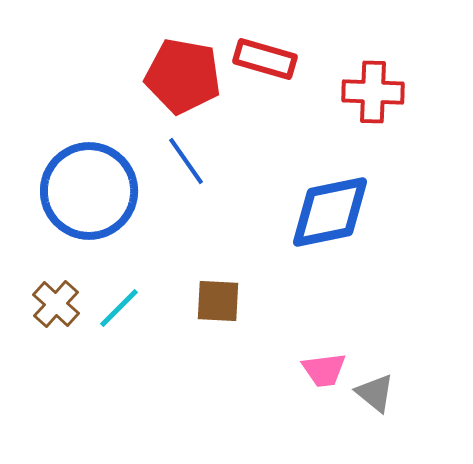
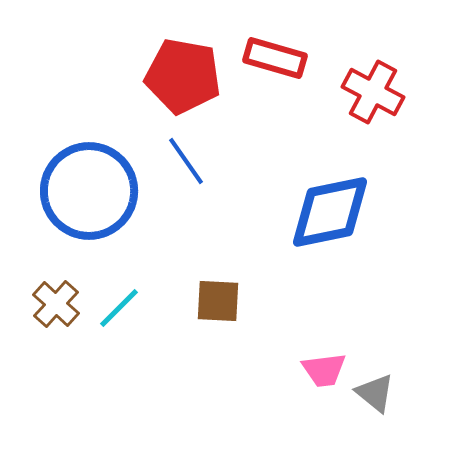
red rectangle: moved 10 px right, 1 px up
red cross: rotated 26 degrees clockwise
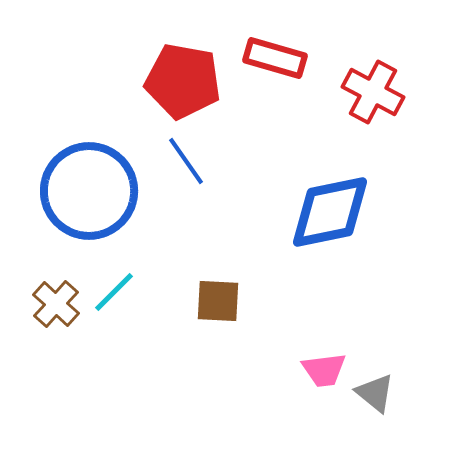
red pentagon: moved 5 px down
cyan line: moved 5 px left, 16 px up
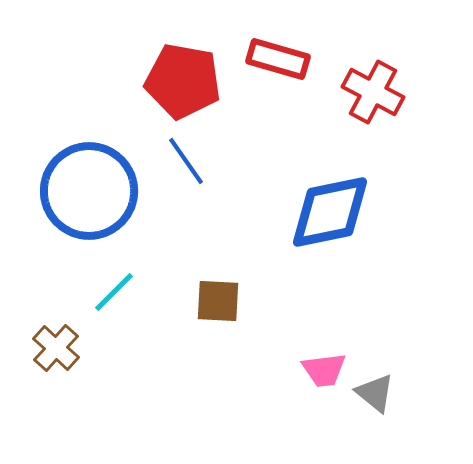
red rectangle: moved 3 px right, 1 px down
brown cross: moved 44 px down
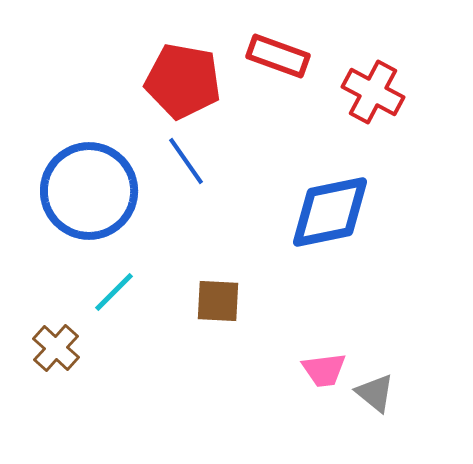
red rectangle: moved 3 px up; rotated 4 degrees clockwise
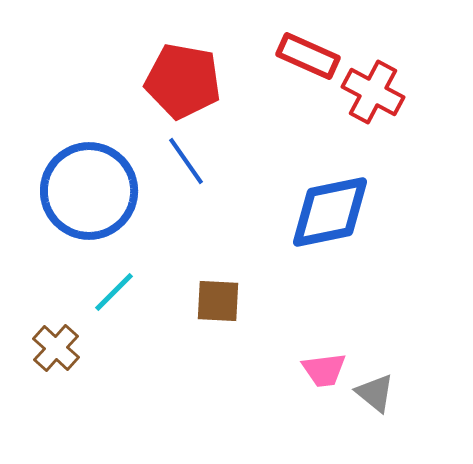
red rectangle: moved 30 px right; rotated 4 degrees clockwise
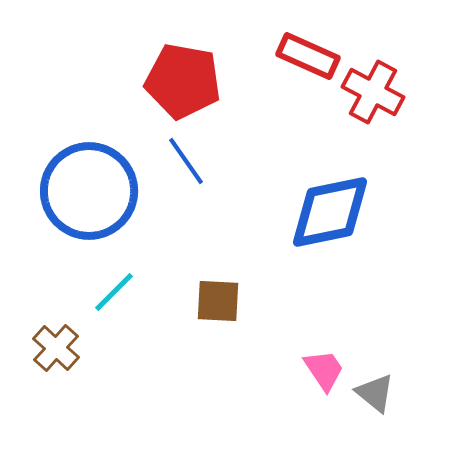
pink trapezoid: rotated 117 degrees counterclockwise
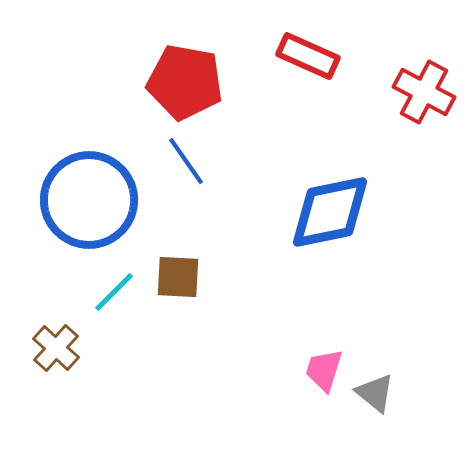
red pentagon: moved 2 px right, 1 px down
red cross: moved 51 px right
blue circle: moved 9 px down
brown square: moved 40 px left, 24 px up
pink trapezoid: rotated 129 degrees counterclockwise
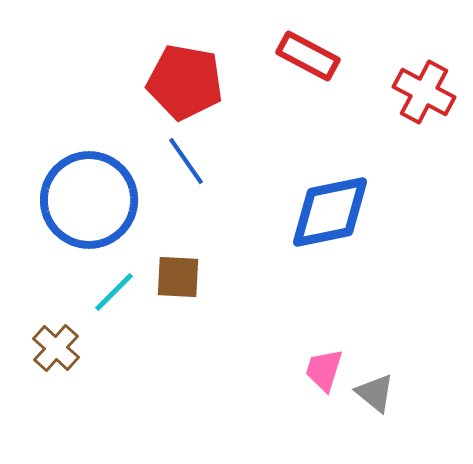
red rectangle: rotated 4 degrees clockwise
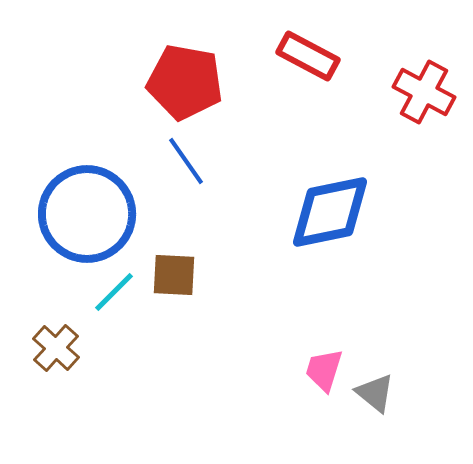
blue circle: moved 2 px left, 14 px down
brown square: moved 4 px left, 2 px up
